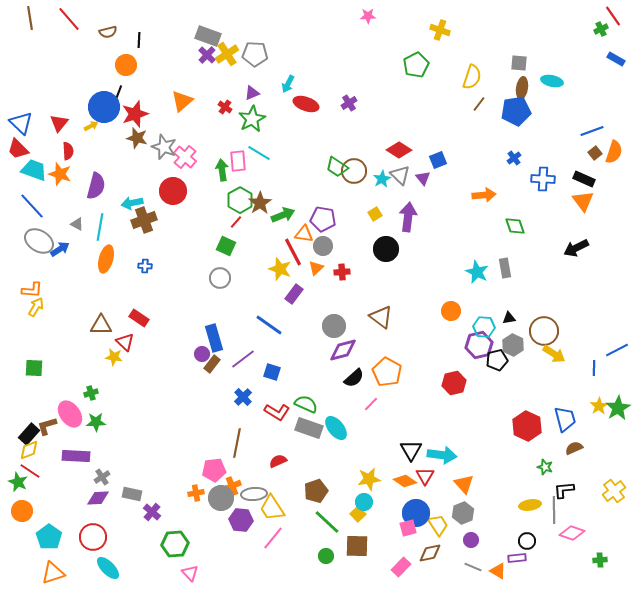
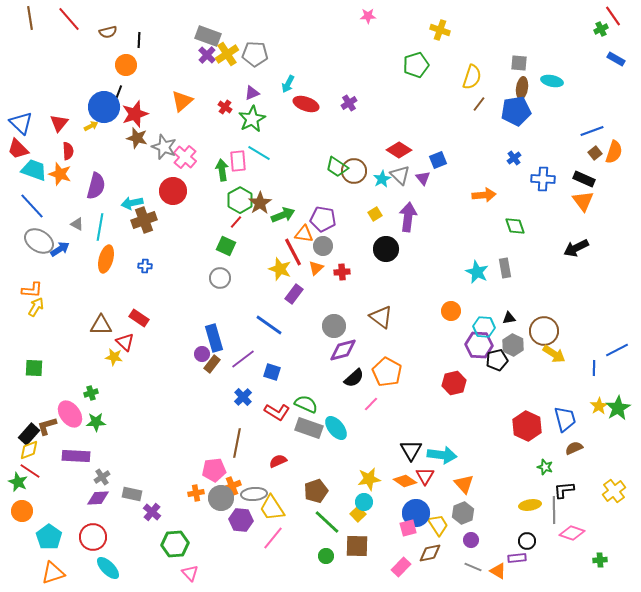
green pentagon at (416, 65): rotated 10 degrees clockwise
purple hexagon at (479, 345): rotated 16 degrees clockwise
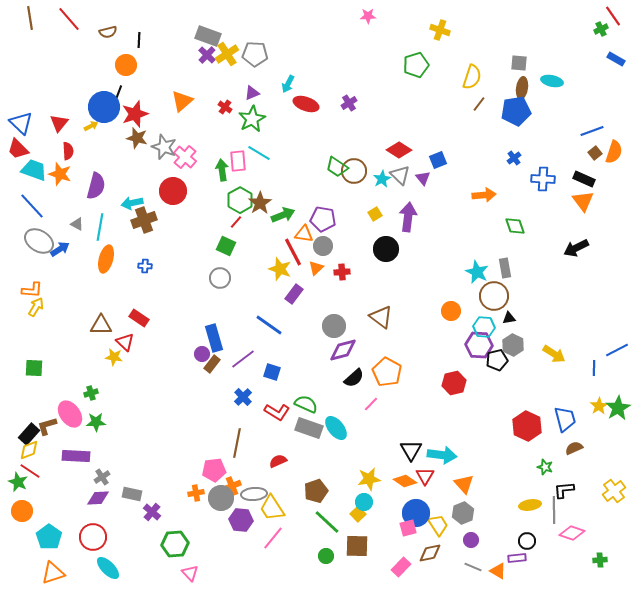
brown circle at (544, 331): moved 50 px left, 35 px up
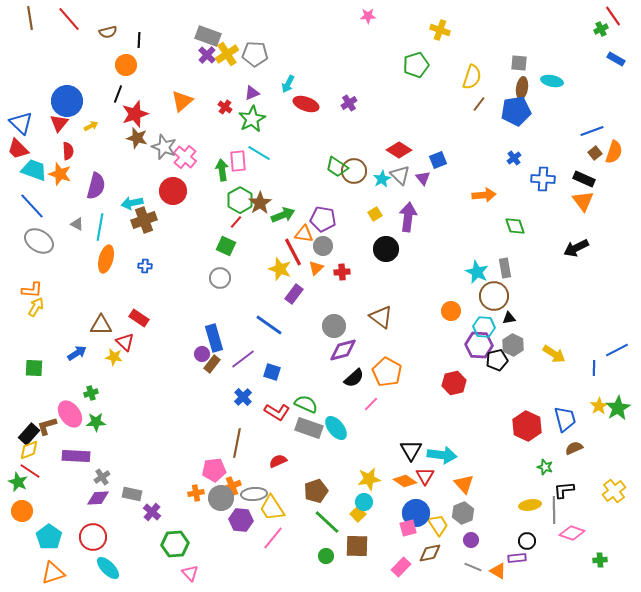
blue circle at (104, 107): moved 37 px left, 6 px up
blue arrow at (60, 249): moved 17 px right, 104 px down
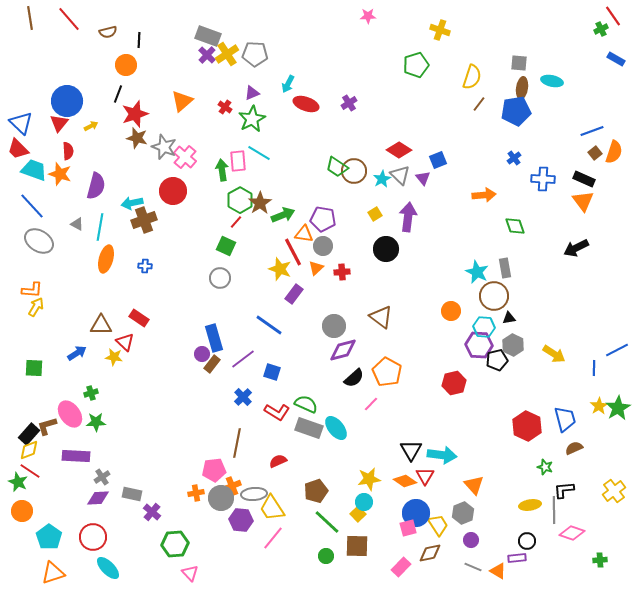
orange triangle at (464, 484): moved 10 px right, 1 px down
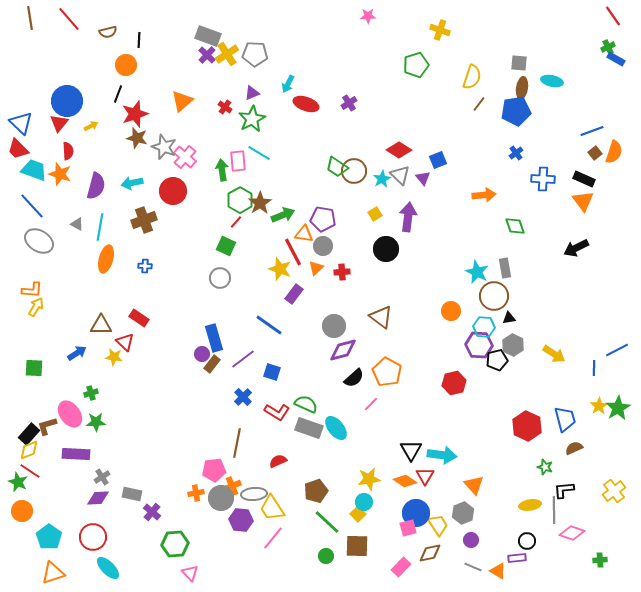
green cross at (601, 29): moved 7 px right, 18 px down
blue cross at (514, 158): moved 2 px right, 5 px up
cyan arrow at (132, 203): moved 20 px up
purple rectangle at (76, 456): moved 2 px up
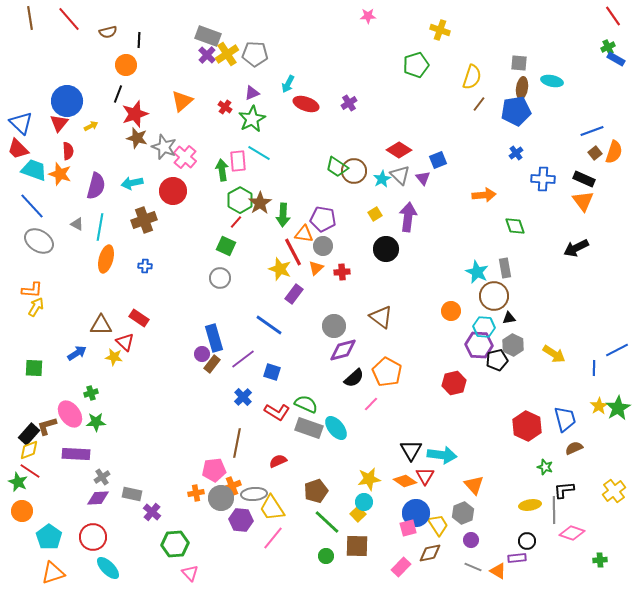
green arrow at (283, 215): rotated 115 degrees clockwise
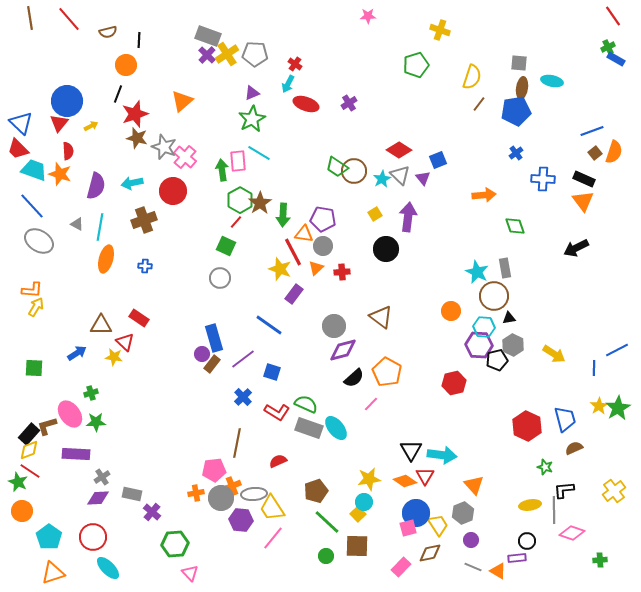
red cross at (225, 107): moved 70 px right, 43 px up
